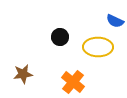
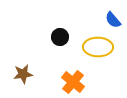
blue semicircle: moved 2 px left, 1 px up; rotated 24 degrees clockwise
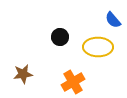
orange cross: rotated 20 degrees clockwise
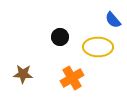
brown star: rotated 12 degrees clockwise
orange cross: moved 1 px left, 4 px up
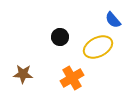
yellow ellipse: rotated 28 degrees counterclockwise
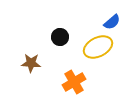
blue semicircle: moved 1 px left, 2 px down; rotated 90 degrees counterclockwise
brown star: moved 8 px right, 11 px up
orange cross: moved 2 px right, 4 px down
